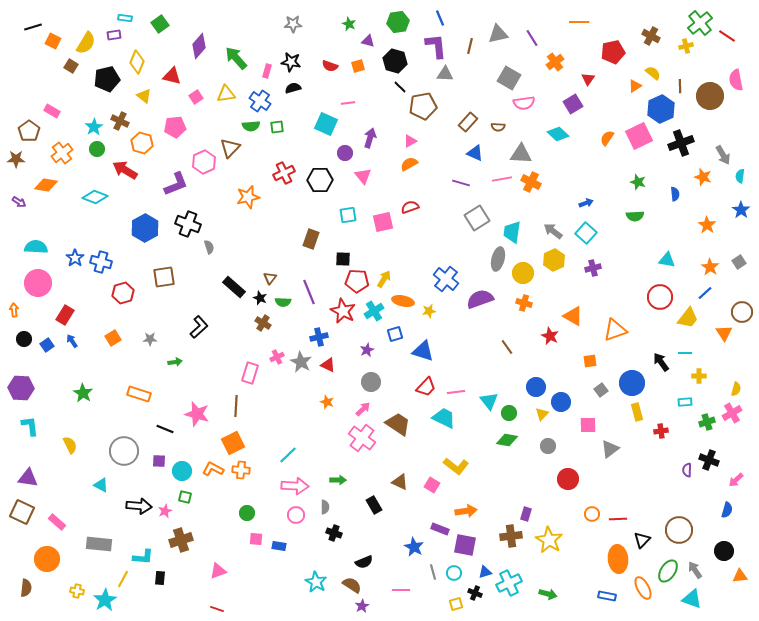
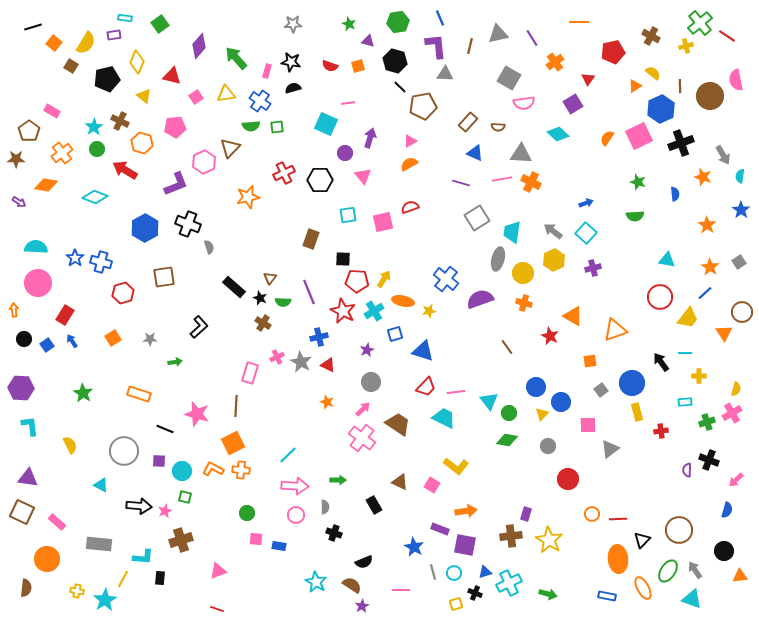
orange square at (53, 41): moved 1 px right, 2 px down; rotated 14 degrees clockwise
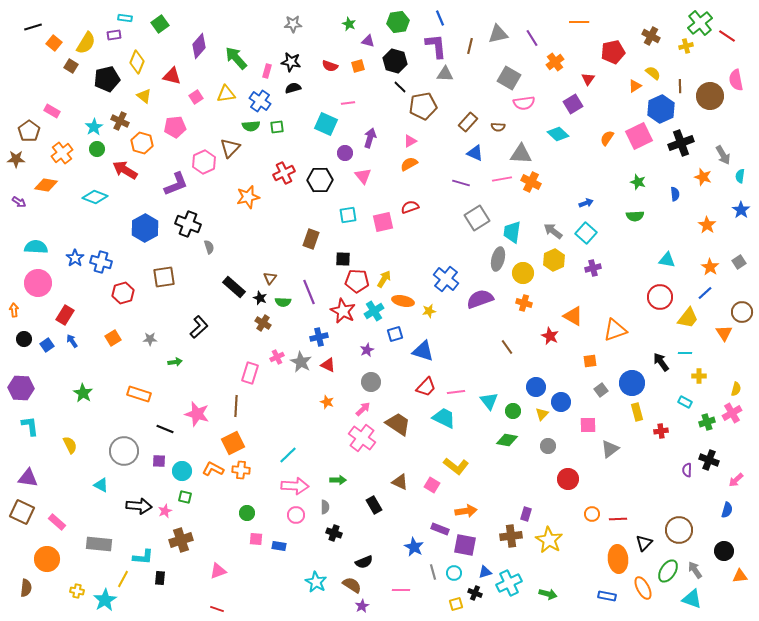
cyan rectangle at (685, 402): rotated 32 degrees clockwise
green circle at (509, 413): moved 4 px right, 2 px up
black triangle at (642, 540): moved 2 px right, 3 px down
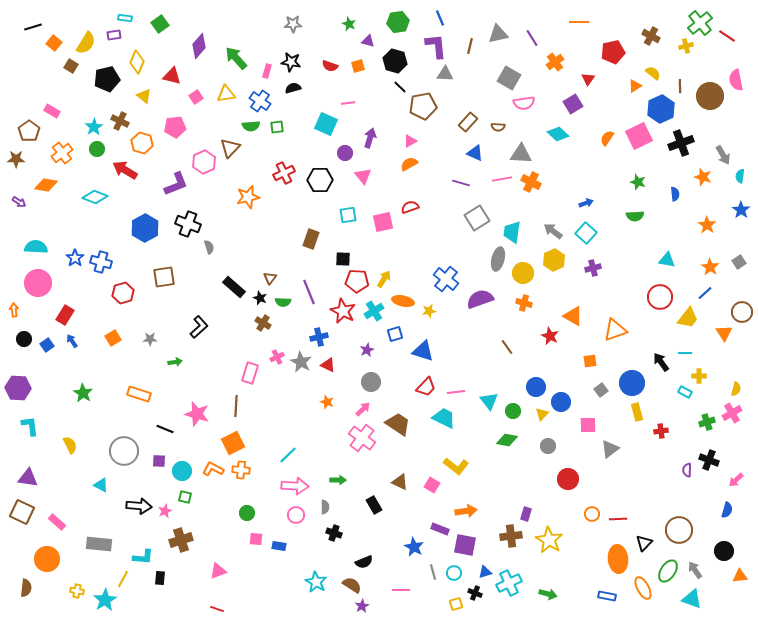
purple hexagon at (21, 388): moved 3 px left
cyan rectangle at (685, 402): moved 10 px up
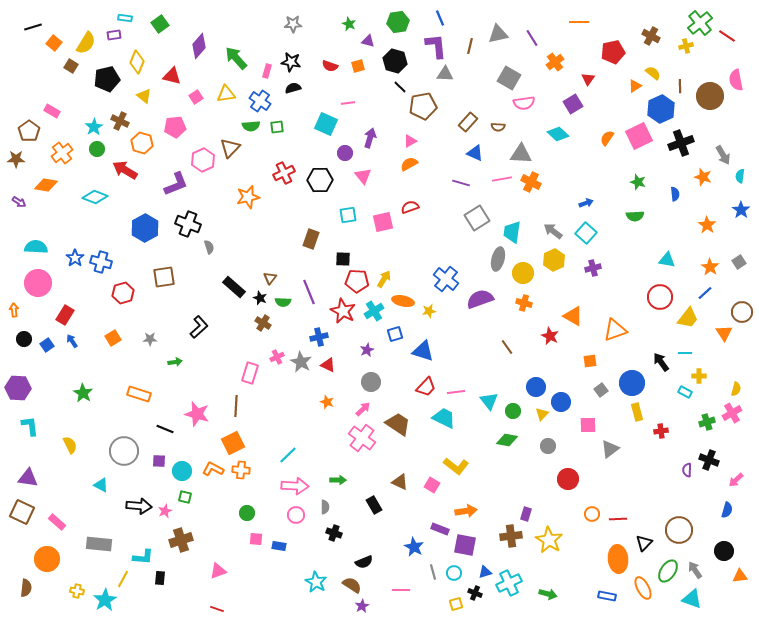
pink hexagon at (204, 162): moved 1 px left, 2 px up
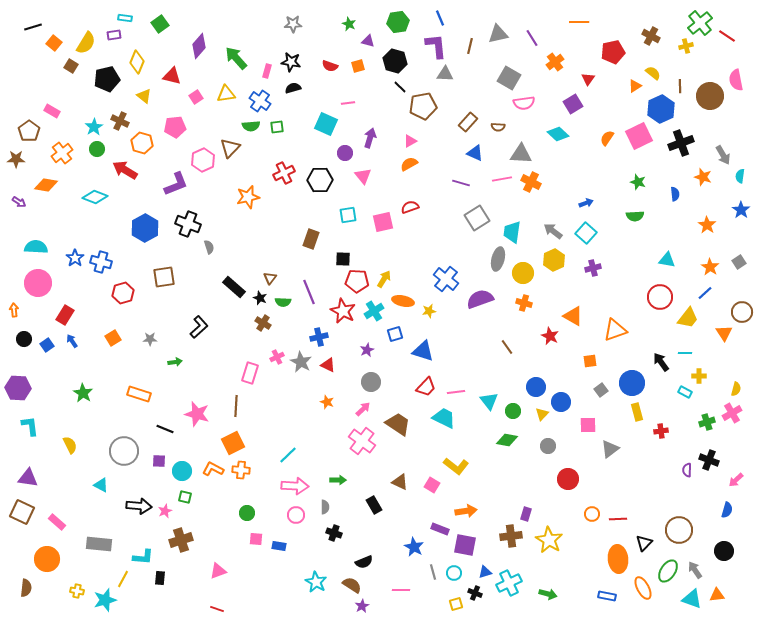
pink cross at (362, 438): moved 3 px down
orange triangle at (740, 576): moved 23 px left, 19 px down
cyan star at (105, 600): rotated 15 degrees clockwise
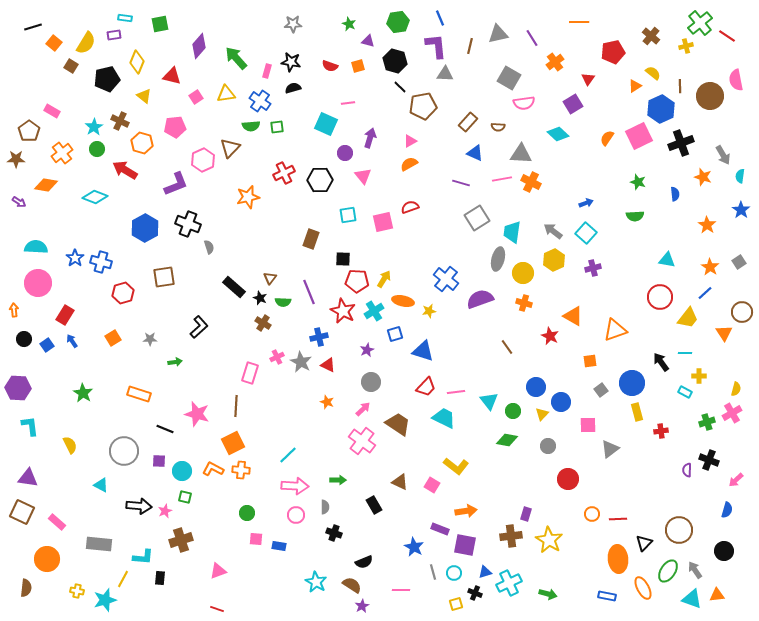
green square at (160, 24): rotated 24 degrees clockwise
brown cross at (651, 36): rotated 12 degrees clockwise
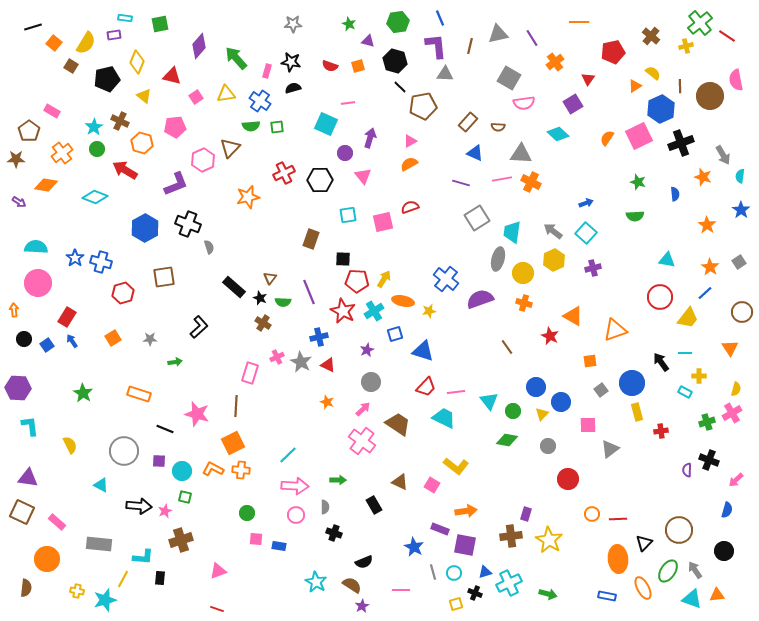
red rectangle at (65, 315): moved 2 px right, 2 px down
orange triangle at (724, 333): moved 6 px right, 15 px down
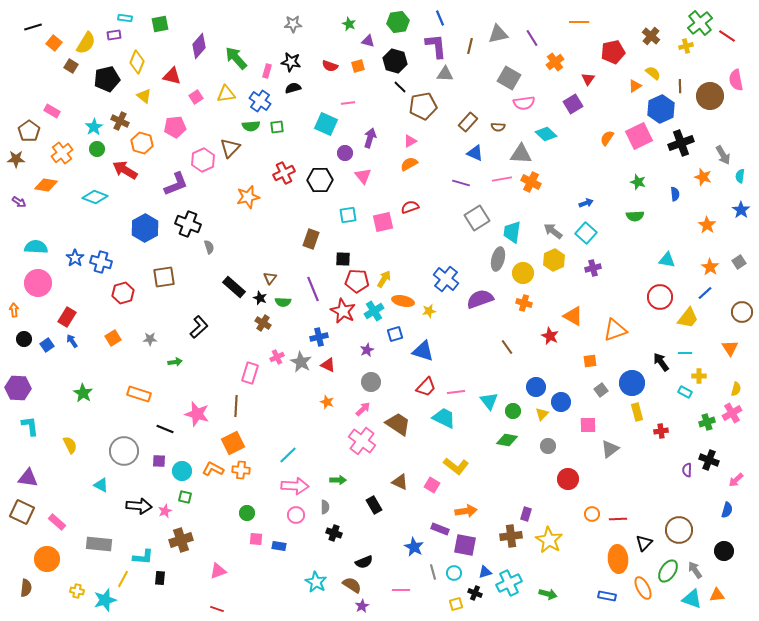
cyan diamond at (558, 134): moved 12 px left
purple line at (309, 292): moved 4 px right, 3 px up
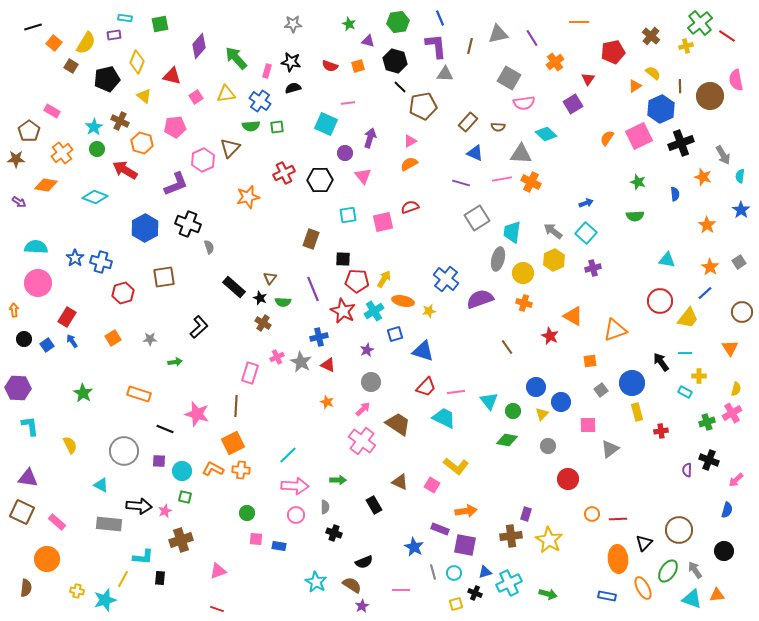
red circle at (660, 297): moved 4 px down
gray rectangle at (99, 544): moved 10 px right, 20 px up
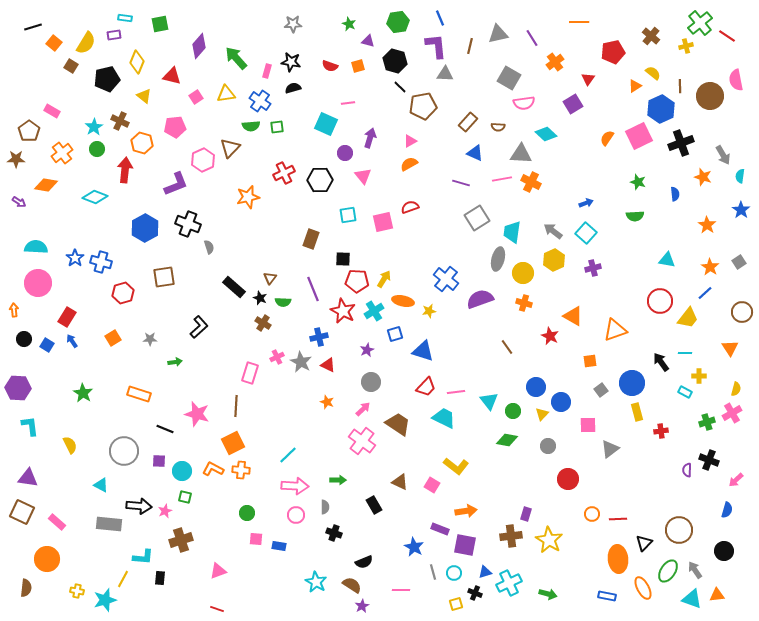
red arrow at (125, 170): rotated 65 degrees clockwise
blue square at (47, 345): rotated 24 degrees counterclockwise
